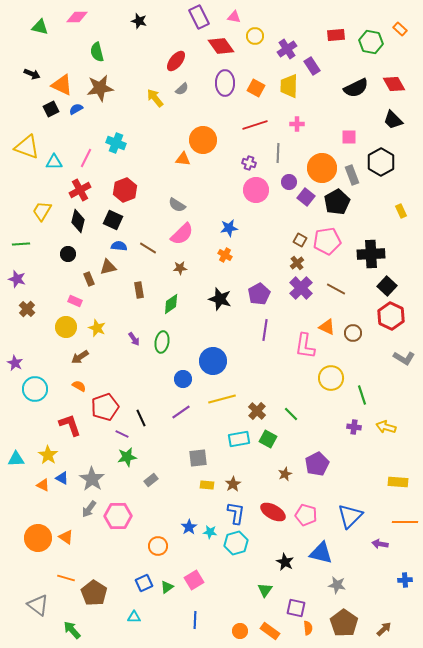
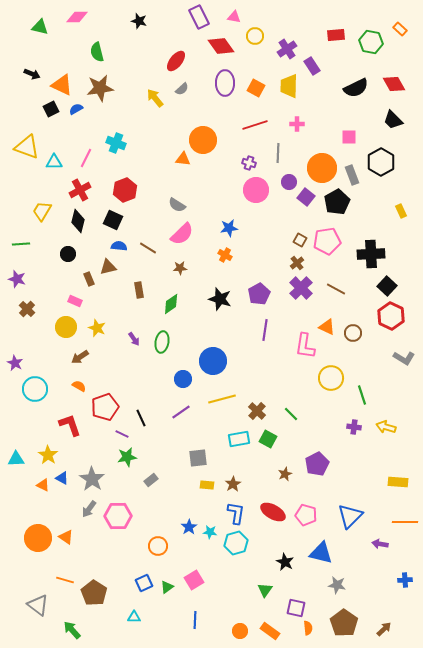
orange line at (66, 578): moved 1 px left, 2 px down
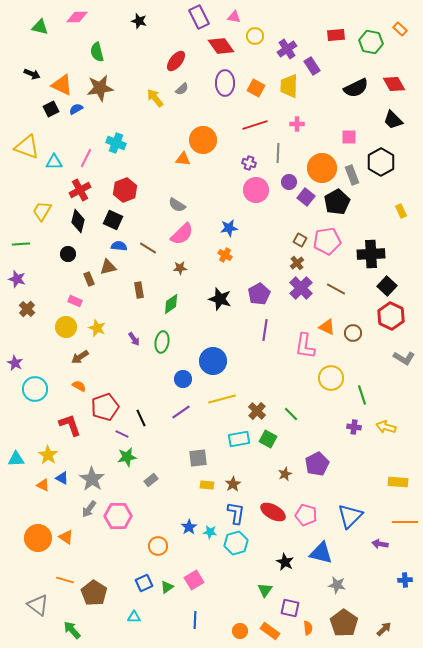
purple square at (296, 608): moved 6 px left
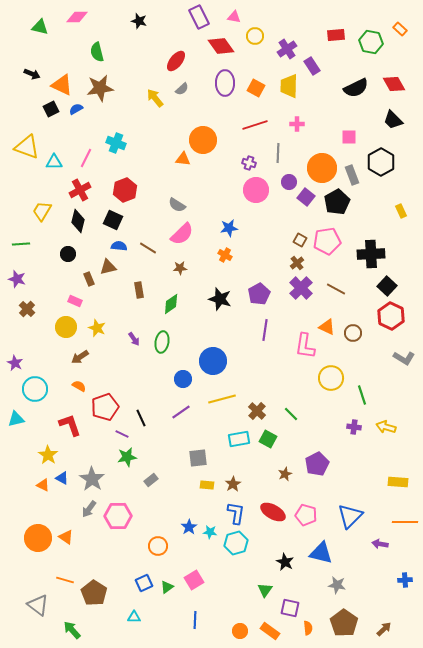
cyan triangle at (16, 459): moved 40 px up; rotated 12 degrees counterclockwise
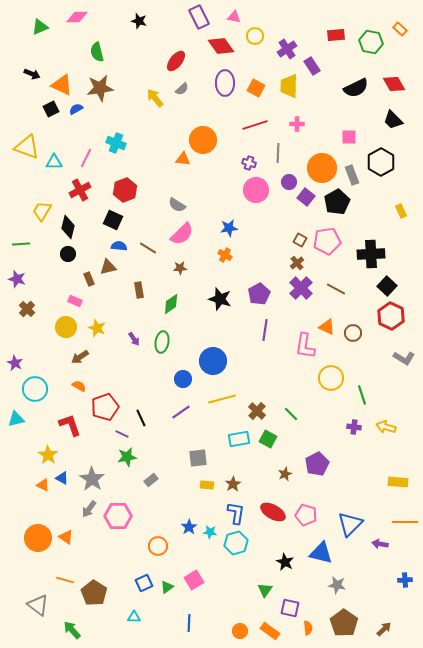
green triangle at (40, 27): rotated 36 degrees counterclockwise
black diamond at (78, 221): moved 10 px left, 6 px down
blue triangle at (350, 516): moved 8 px down
blue line at (195, 620): moved 6 px left, 3 px down
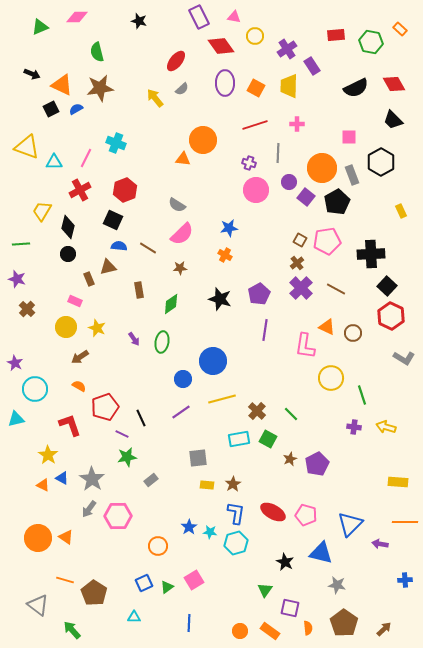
brown star at (285, 474): moved 5 px right, 15 px up
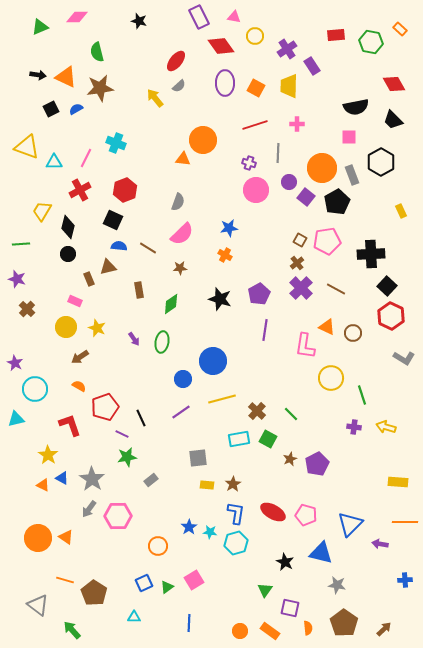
black arrow at (32, 74): moved 6 px right, 1 px down; rotated 14 degrees counterclockwise
orange triangle at (62, 85): moved 4 px right, 8 px up
black semicircle at (356, 88): moved 19 px down; rotated 15 degrees clockwise
gray semicircle at (182, 89): moved 3 px left, 3 px up
gray semicircle at (177, 205): moved 1 px right, 3 px up; rotated 102 degrees counterclockwise
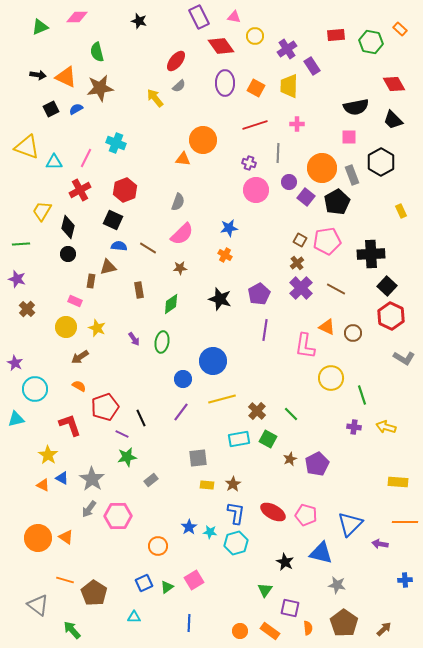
brown rectangle at (89, 279): moved 2 px right, 2 px down; rotated 32 degrees clockwise
purple line at (181, 412): rotated 18 degrees counterclockwise
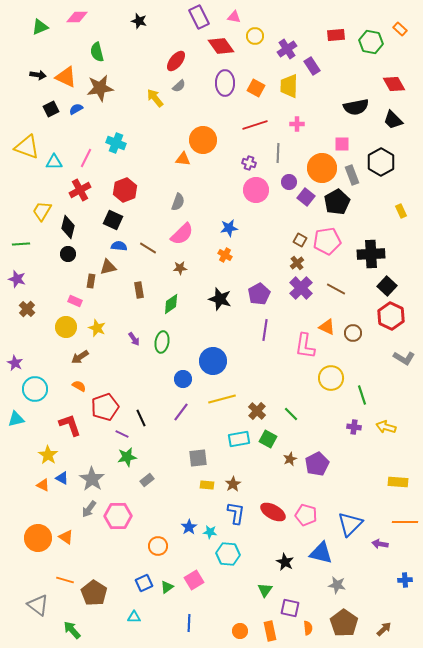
pink square at (349, 137): moved 7 px left, 7 px down
gray rectangle at (151, 480): moved 4 px left
cyan hexagon at (236, 543): moved 8 px left, 11 px down; rotated 20 degrees clockwise
orange rectangle at (270, 631): rotated 42 degrees clockwise
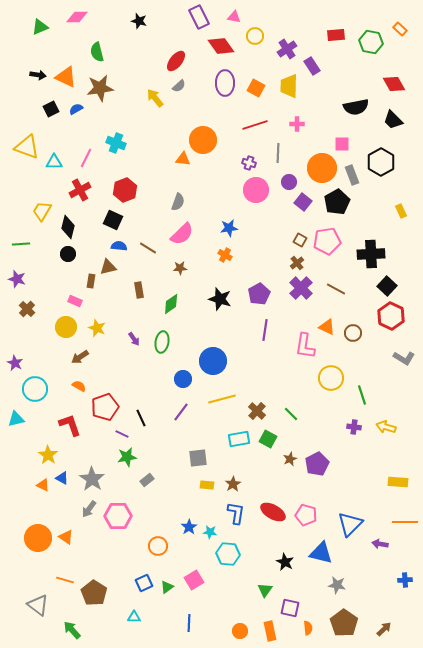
purple square at (306, 197): moved 3 px left, 5 px down
